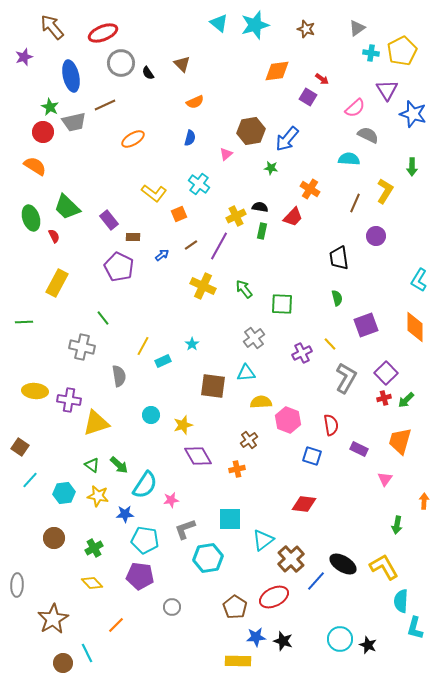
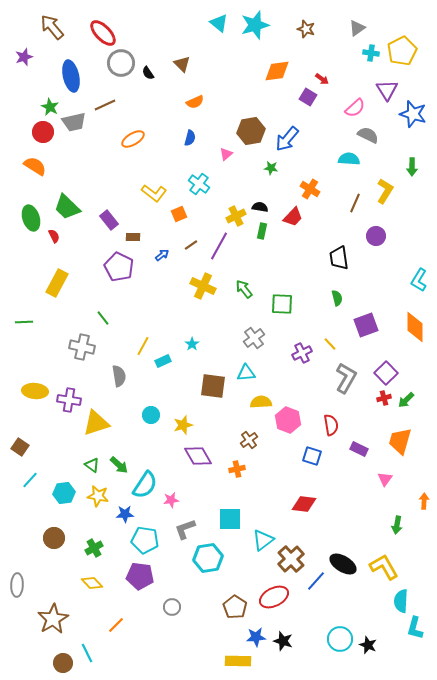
red ellipse at (103, 33): rotated 68 degrees clockwise
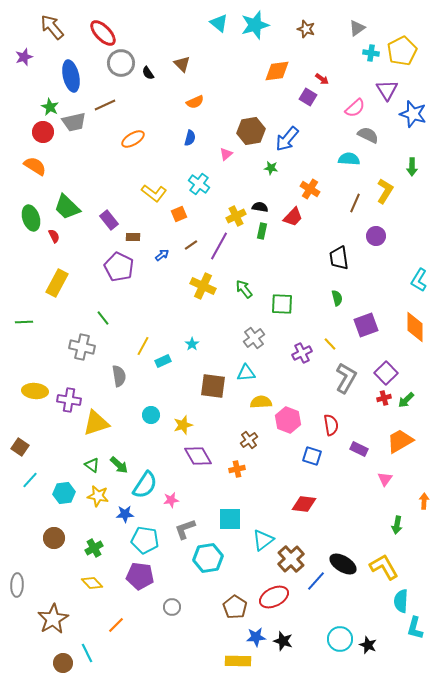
orange trapezoid at (400, 441): rotated 44 degrees clockwise
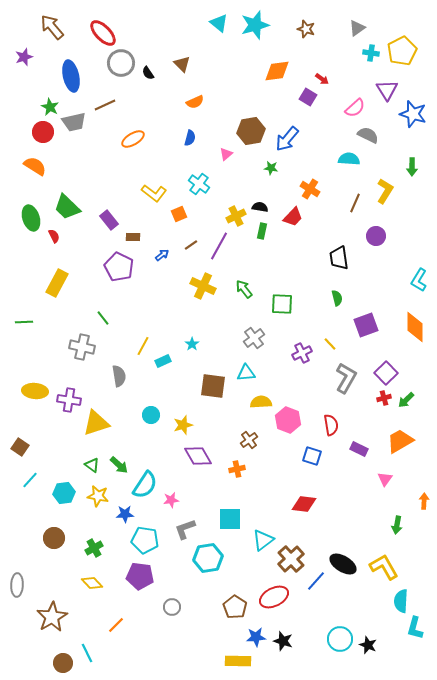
brown star at (53, 619): moved 1 px left, 2 px up
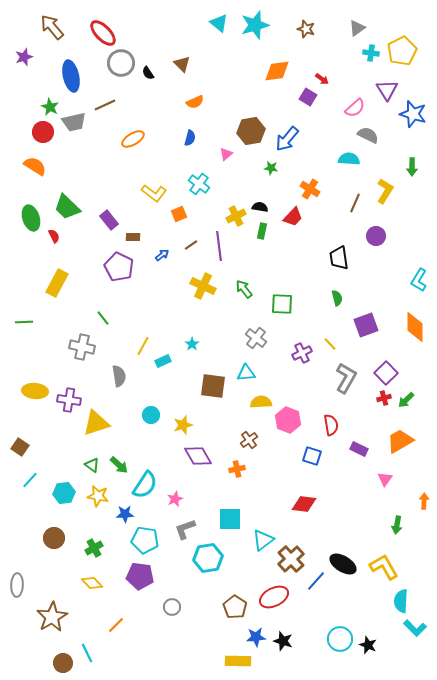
purple line at (219, 246): rotated 36 degrees counterclockwise
gray cross at (254, 338): moved 2 px right; rotated 15 degrees counterclockwise
pink star at (171, 500): moved 4 px right, 1 px up; rotated 14 degrees counterclockwise
cyan L-shape at (415, 628): rotated 60 degrees counterclockwise
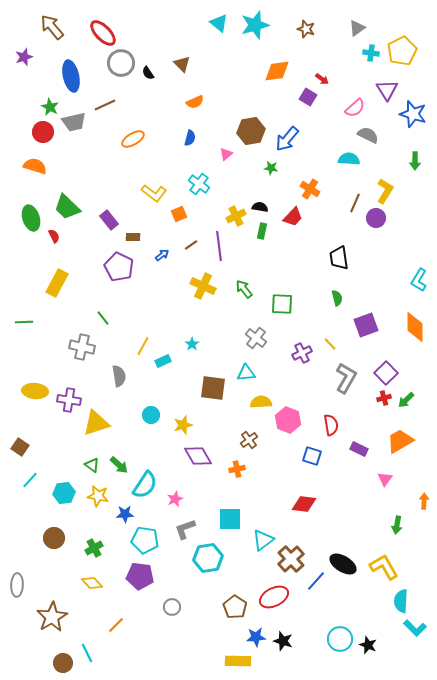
orange semicircle at (35, 166): rotated 15 degrees counterclockwise
green arrow at (412, 167): moved 3 px right, 6 px up
purple circle at (376, 236): moved 18 px up
brown square at (213, 386): moved 2 px down
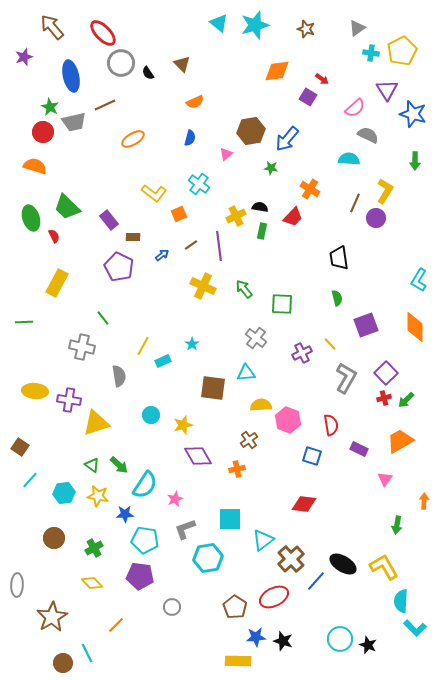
yellow semicircle at (261, 402): moved 3 px down
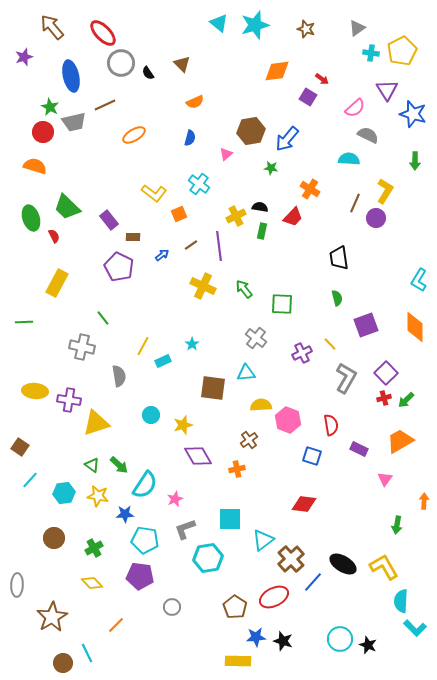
orange ellipse at (133, 139): moved 1 px right, 4 px up
blue line at (316, 581): moved 3 px left, 1 px down
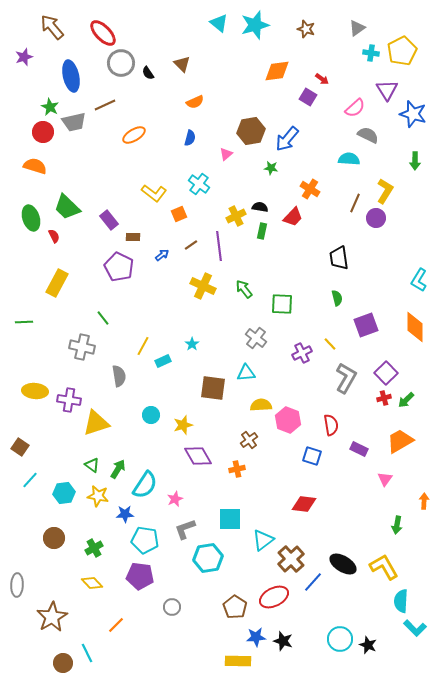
green arrow at (119, 465): moved 1 px left, 4 px down; rotated 102 degrees counterclockwise
